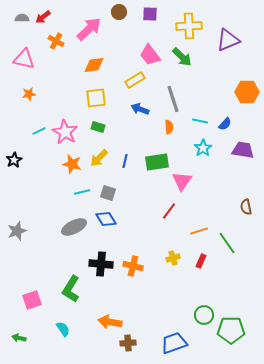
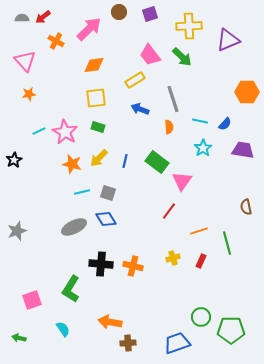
purple square at (150, 14): rotated 21 degrees counterclockwise
pink triangle at (24, 59): moved 1 px right, 2 px down; rotated 35 degrees clockwise
green rectangle at (157, 162): rotated 45 degrees clockwise
green line at (227, 243): rotated 20 degrees clockwise
green circle at (204, 315): moved 3 px left, 2 px down
blue trapezoid at (174, 343): moved 3 px right
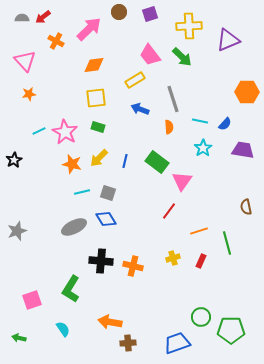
black cross at (101, 264): moved 3 px up
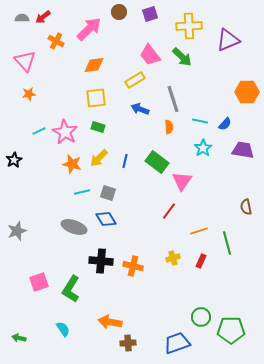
gray ellipse at (74, 227): rotated 45 degrees clockwise
pink square at (32, 300): moved 7 px right, 18 px up
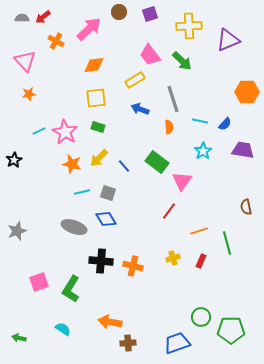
green arrow at (182, 57): moved 4 px down
cyan star at (203, 148): moved 3 px down
blue line at (125, 161): moved 1 px left, 5 px down; rotated 56 degrees counterclockwise
cyan semicircle at (63, 329): rotated 21 degrees counterclockwise
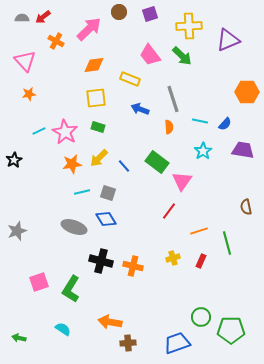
green arrow at (182, 61): moved 5 px up
yellow rectangle at (135, 80): moved 5 px left, 1 px up; rotated 54 degrees clockwise
orange star at (72, 164): rotated 24 degrees counterclockwise
black cross at (101, 261): rotated 10 degrees clockwise
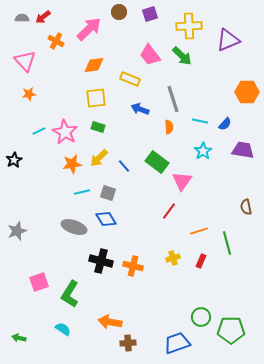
green L-shape at (71, 289): moved 1 px left, 5 px down
